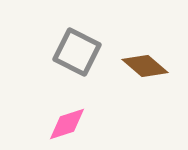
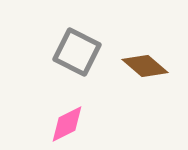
pink diamond: rotated 9 degrees counterclockwise
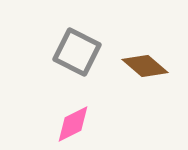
pink diamond: moved 6 px right
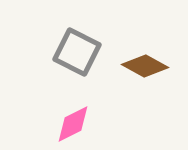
brown diamond: rotated 12 degrees counterclockwise
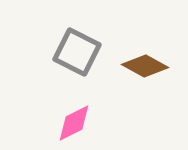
pink diamond: moved 1 px right, 1 px up
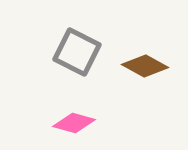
pink diamond: rotated 42 degrees clockwise
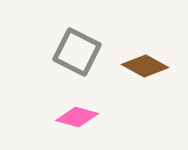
pink diamond: moved 3 px right, 6 px up
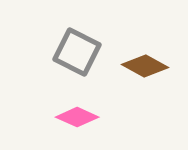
pink diamond: rotated 9 degrees clockwise
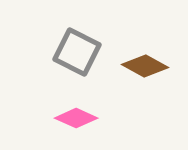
pink diamond: moved 1 px left, 1 px down
